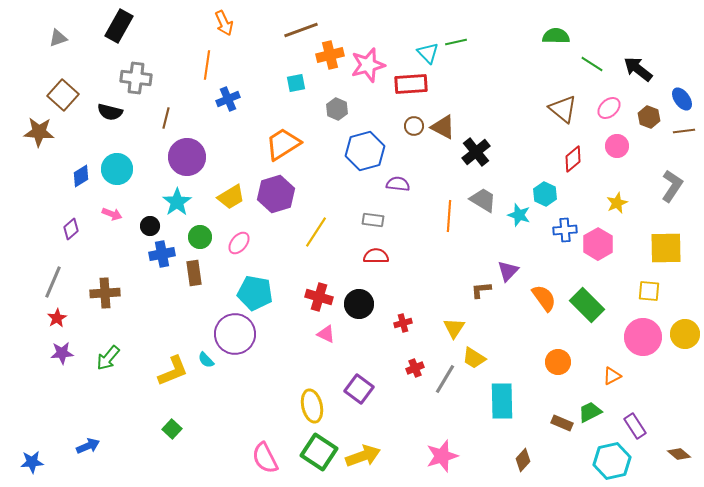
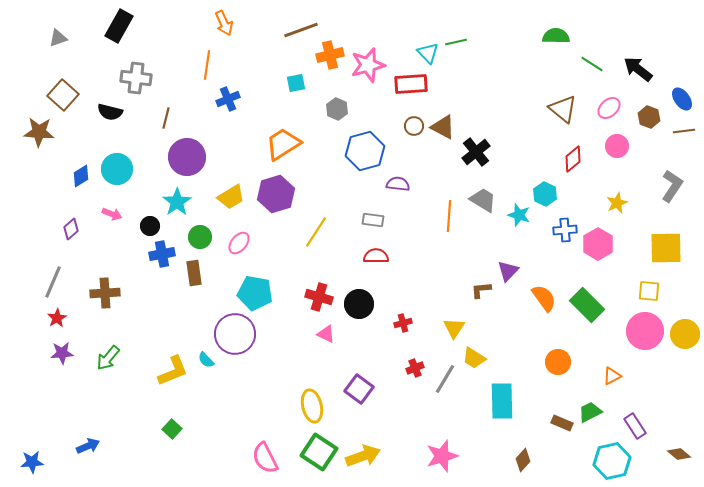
pink circle at (643, 337): moved 2 px right, 6 px up
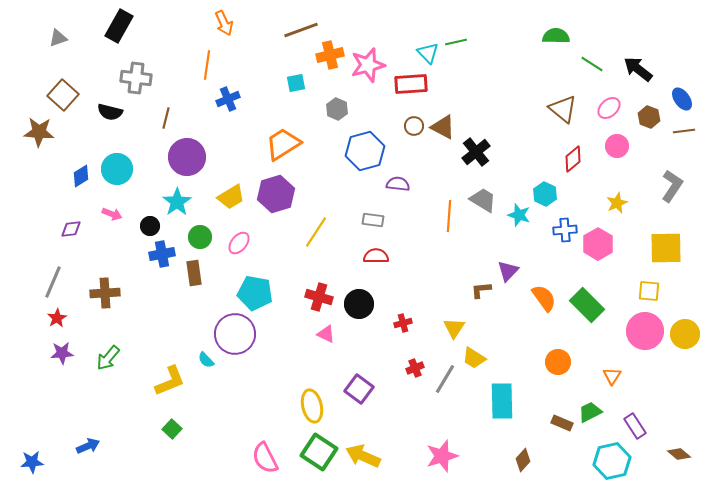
purple diamond at (71, 229): rotated 35 degrees clockwise
yellow L-shape at (173, 371): moved 3 px left, 10 px down
orange triangle at (612, 376): rotated 30 degrees counterclockwise
yellow arrow at (363, 456): rotated 136 degrees counterclockwise
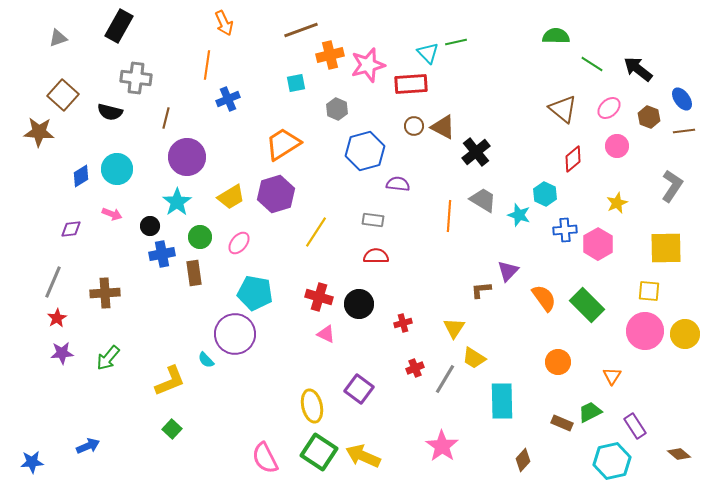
pink star at (442, 456): moved 10 px up; rotated 20 degrees counterclockwise
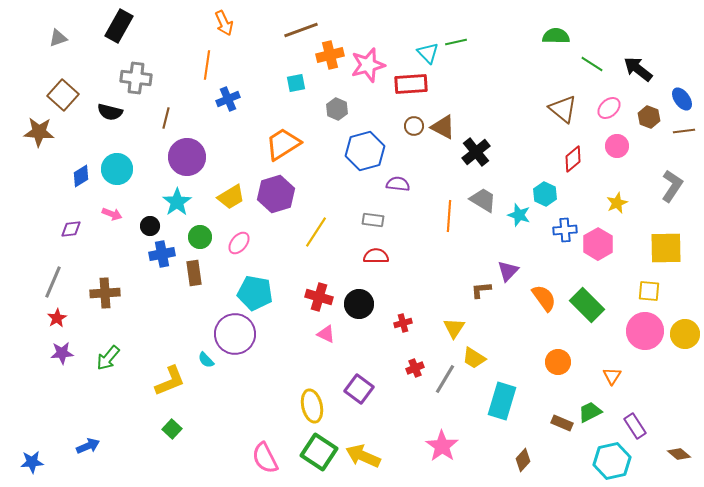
cyan rectangle at (502, 401): rotated 18 degrees clockwise
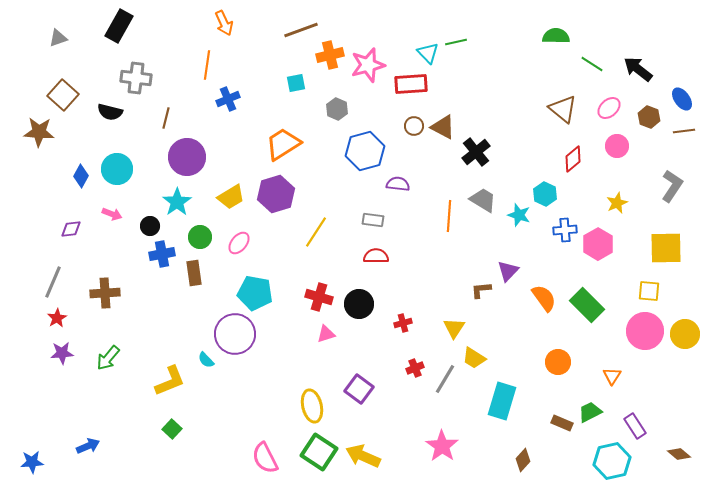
blue diamond at (81, 176): rotated 30 degrees counterclockwise
pink triangle at (326, 334): rotated 42 degrees counterclockwise
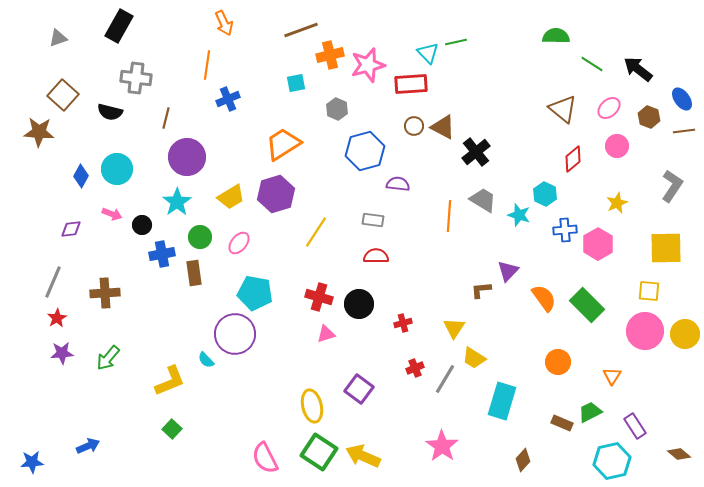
black circle at (150, 226): moved 8 px left, 1 px up
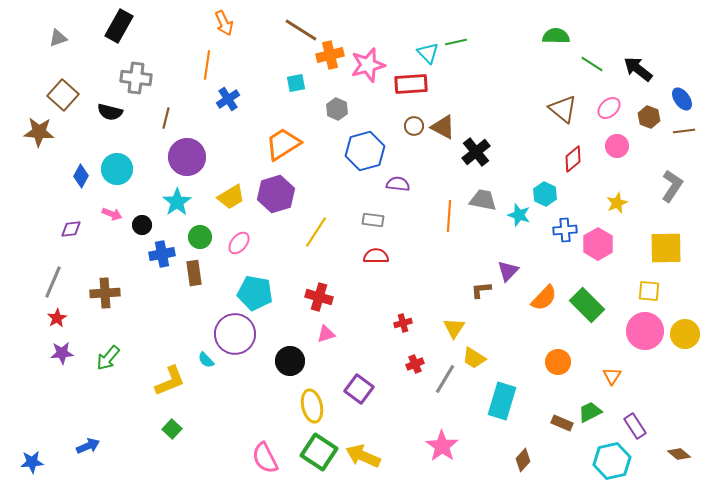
brown line at (301, 30): rotated 52 degrees clockwise
blue cross at (228, 99): rotated 10 degrees counterclockwise
gray trapezoid at (483, 200): rotated 20 degrees counterclockwise
orange semicircle at (544, 298): rotated 80 degrees clockwise
black circle at (359, 304): moved 69 px left, 57 px down
red cross at (415, 368): moved 4 px up
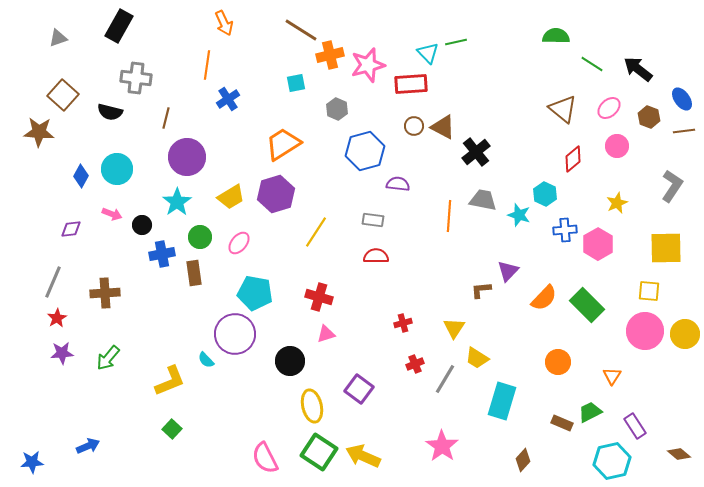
yellow trapezoid at (474, 358): moved 3 px right
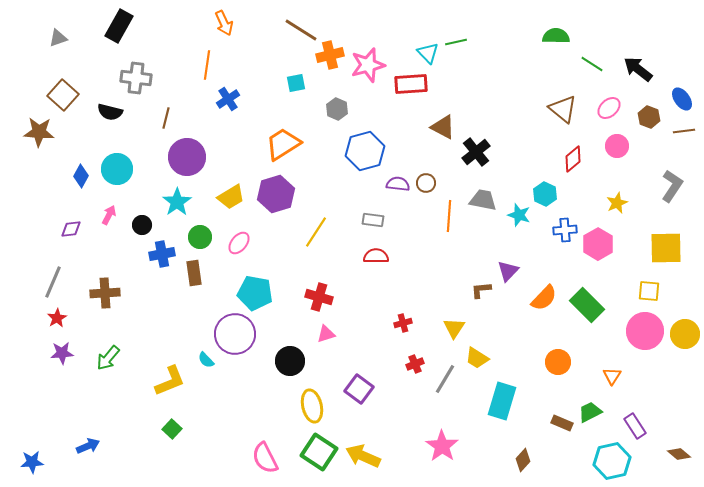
brown circle at (414, 126): moved 12 px right, 57 px down
pink arrow at (112, 214): moved 3 px left, 1 px down; rotated 84 degrees counterclockwise
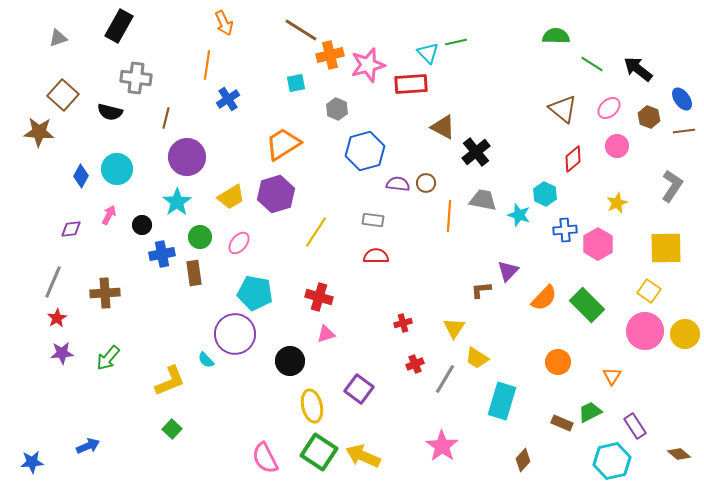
yellow square at (649, 291): rotated 30 degrees clockwise
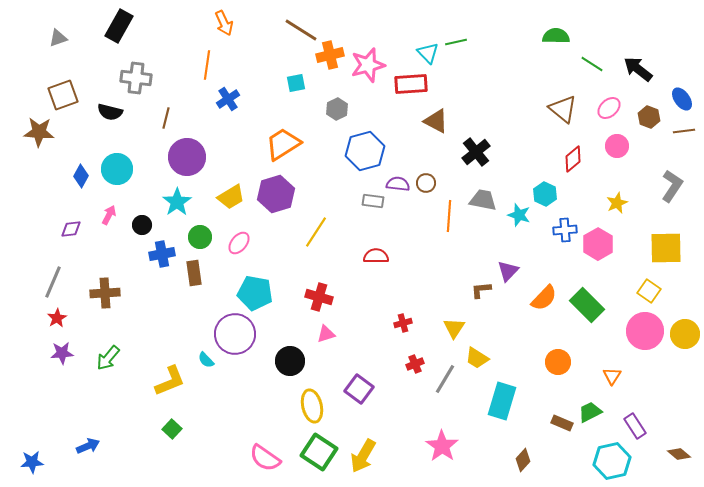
brown square at (63, 95): rotated 28 degrees clockwise
gray hexagon at (337, 109): rotated 10 degrees clockwise
brown triangle at (443, 127): moved 7 px left, 6 px up
gray rectangle at (373, 220): moved 19 px up
yellow arrow at (363, 456): rotated 84 degrees counterclockwise
pink semicircle at (265, 458): rotated 28 degrees counterclockwise
